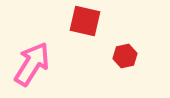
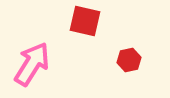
red hexagon: moved 4 px right, 4 px down
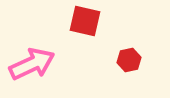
pink arrow: rotated 33 degrees clockwise
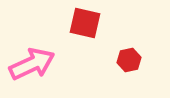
red square: moved 2 px down
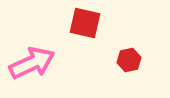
pink arrow: moved 1 px up
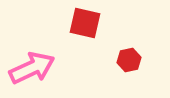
pink arrow: moved 5 px down
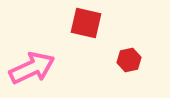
red square: moved 1 px right
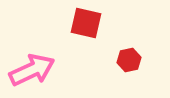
pink arrow: moved 2 px down
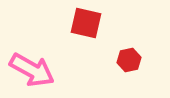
pink arrow: rotated 54 degrees clockwise
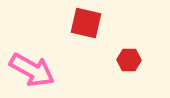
red hexagon: rotated 15 degrees clockwise
